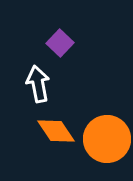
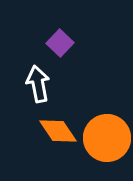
orange diamond: moved 2 px right
orange circle: moved 1 px up
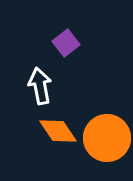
purple square: moved 6 px right; rotated 8 degrees clockwise
white arrow: moved 2 px right, 2 px down
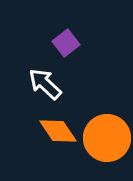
white arrow: moved 5 px right, 2 px up; rotated 36 degrees counterclockwise
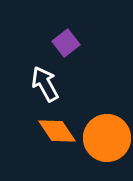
white arrow: rotated 18 degrees clockwise
orange diamond: moved 1 px left
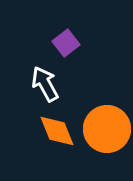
orange diamond: rotated 12 degrees clockwise
orange circle: moved 9 px up
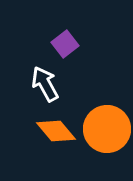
purple square: moved 1 px left, 1 px down
orange diamond: moved 1 px left; rotated 18 degrees counterclockwise
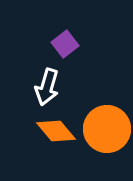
white arrow: moved 2 px right, 3 px down; rotated 135 degrees counterclockwise
